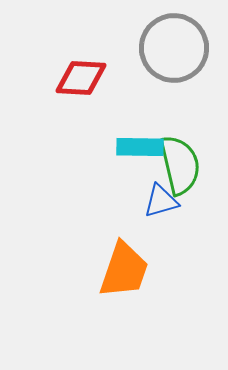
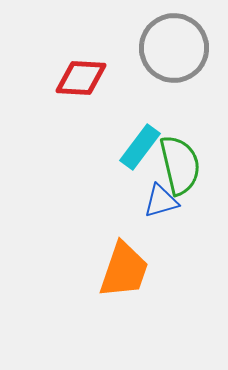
cyan rectangle: rotated 54 degrees counterclockwise
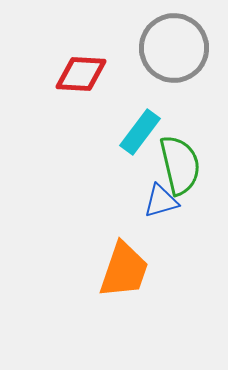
red diamond: moved 4 px up
cyan rectangle: moved 15 px up
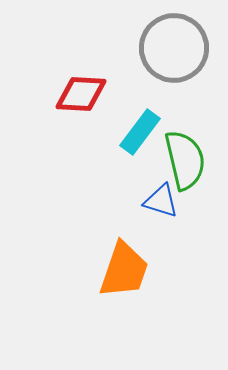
red diamond: moved 20 px down
green semicircle: moved 5 px right, 5 px up
blue triangle: rotated 33 degrees clockwise
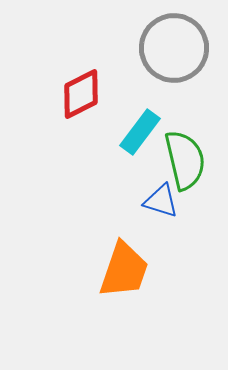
red diamond: rotated 30 degrees counterclockwise
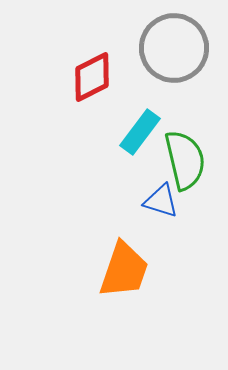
red diamond: moved 11 px right, 17 px up
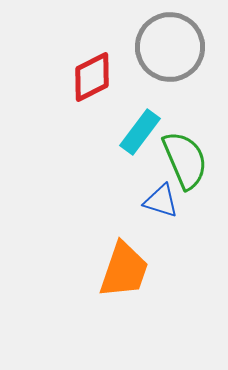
gray circle: moved 4 px left, 1 px up
green semicircle: rotated 10 degrees counterclockwise
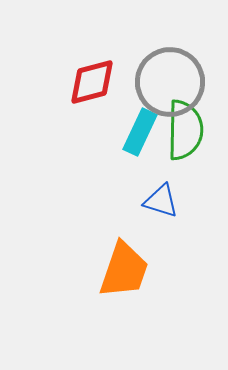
gray circle: moved 35 px down
red diamond: moved 5 px down; rotated 12 degrees clockwise
cyan rectangle: rotated 12 degrees counterclockwise
green semicircle: moved 30 px up; rotated 24 degrees clockwise
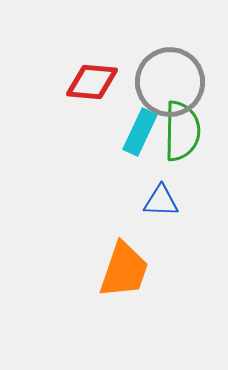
red diamond: rotated 20 degrees clockwise
green semicircle: moved 3 px left, 1 px down
blue triangle: rotated 15 degrees counterclockwise
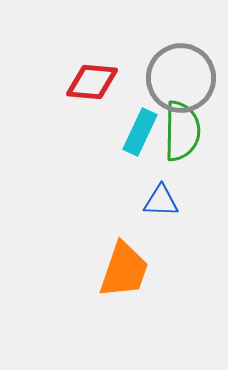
gray circle: moved 11 px right, 4 px up
